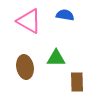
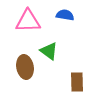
pink triangle: moved 1 px left; rotated 32 degrees counterclockwise
green triangle: moved 7 px left, 7 px up; rotated 36 degrees clockwise
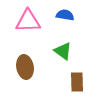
green triangle: moved 14 px right
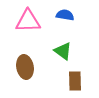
brown rectangle: moved 2 px left, 1 px up
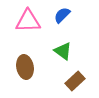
blue semicircle: moved 3 px left; rotated 54 degrees counterclockwise
brown rectangle: rotated 48 degrees clockwise
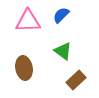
blue semicircle: moved 1 px left
brown ellipse: moved 1 px left, 1 px down
brown rectangle: moved 1 px right, 1 px up
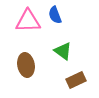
blue semicircle: moved 6 px left; rotated 66 degrees counterclockwise
brown ellipse: moved 2 px right, 3 px up
brown rectangle: rotated 18 degrees clockwise
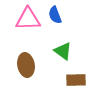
pink triangle: moved 2 px up
brown rectangle: rotated 24 degrees clockwise
